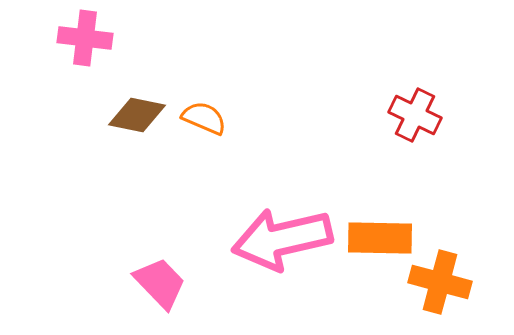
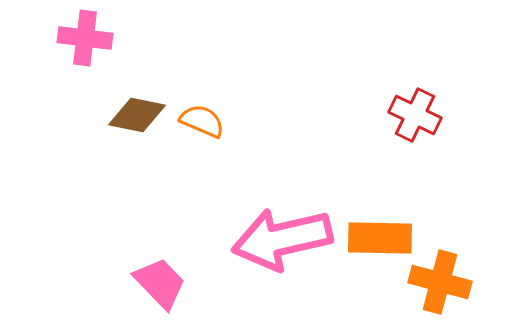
orange semicircle: moved 2 px left, 3 px down
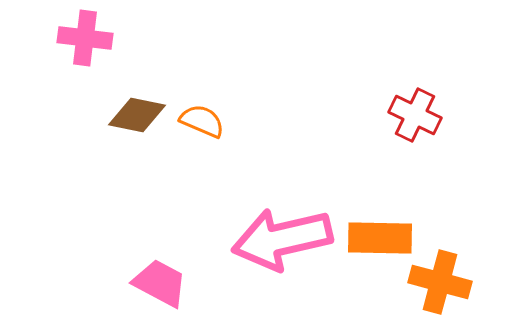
pink trapezoid: rotated 18 degrees counterclockwise
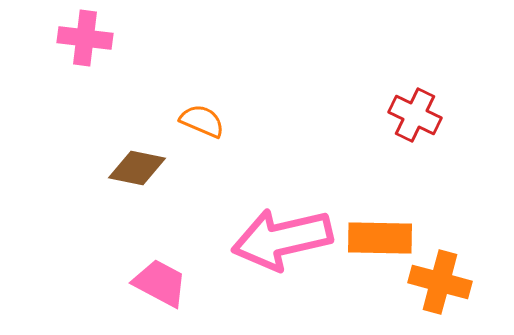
brown diamond: moved 53 px down
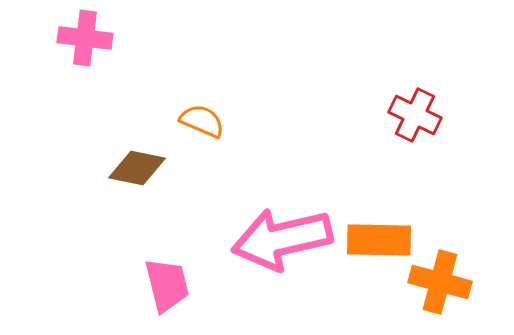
orange rectangle: moved 1 px left, 2 px down
pink trapezoid: moved 7 px right, 2 px down; rotated 48 degrees clockwise
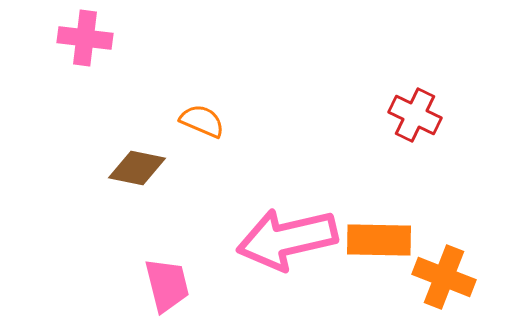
pink arrow: moved 5 px right
orange cross: moved 4 px right, 5 px up; rotated 6 degrees clockwise
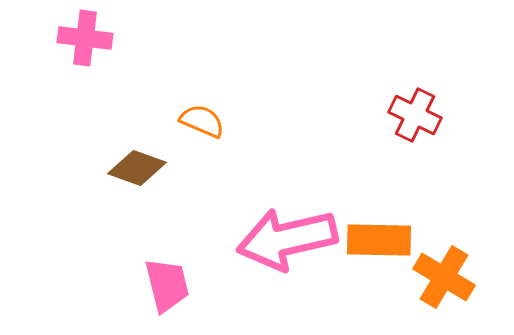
brown diamond: rotated 8 degrees clockwise
orange cross: rotated 10 degrees clockwise
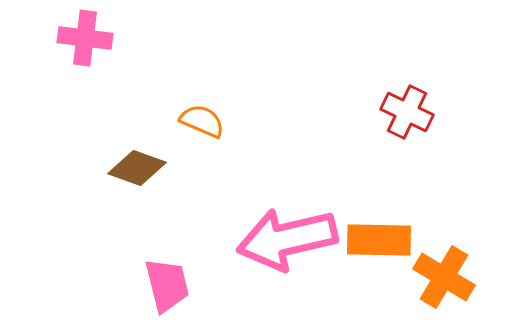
red cross: moved 8 px left, 3 px up
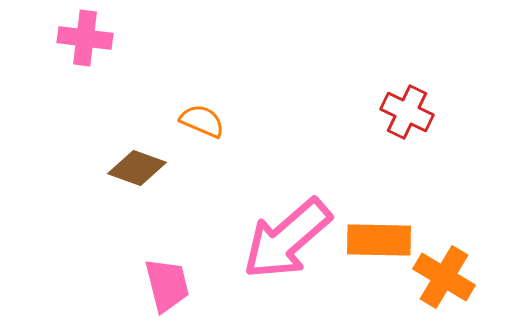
pink arrow: rotated 28 degrees counterclockwise
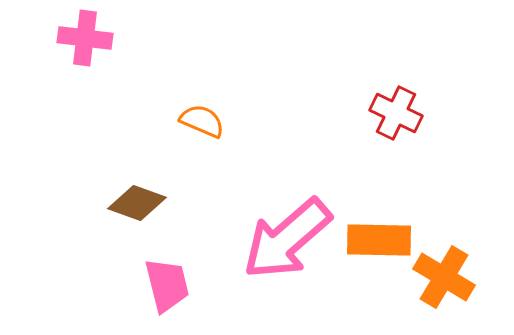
red cross: moved 11 px left, 1 px down
brown diamond: moved 35 px down
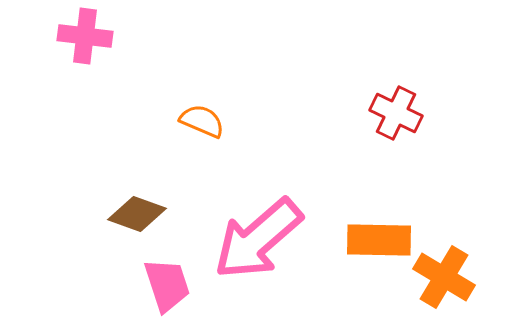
pink cross: moved 2 px up
brown diamond: moved 11 px down
pink arrow: moved 29 px left
pink trapezoid: rotated 4 degrees counterclockwise
